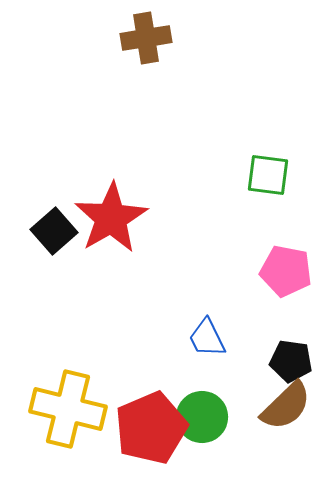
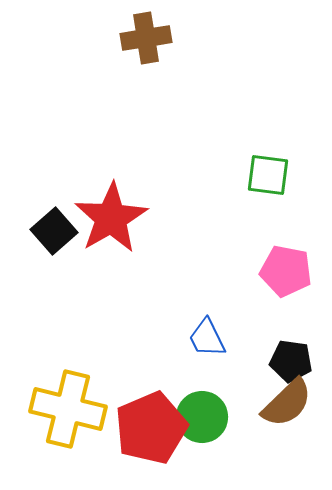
brown semicircle: moved 1 px right, 3 px up
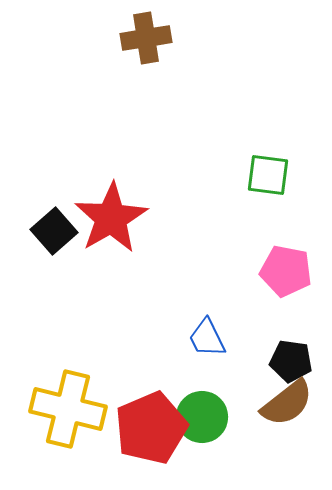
brown semicircle: rotated 6 degrees clockwise
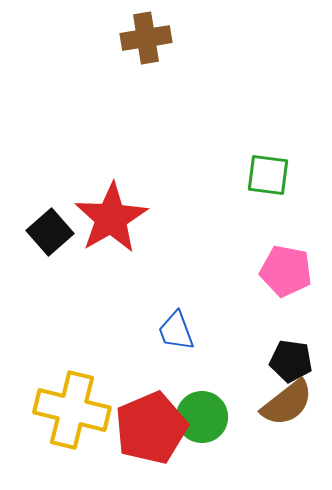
black square: moved 4 px left, 1 px down
blue trapezoid: moved 31 px left, 7 px up; rotated 6 degrees clockwise
yellow cross: moved 4 px right, 1 px down
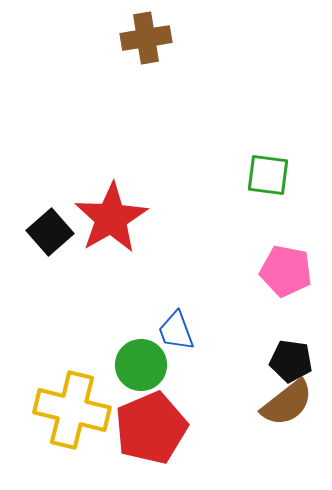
green circle: moved 61 px left, 52 px up
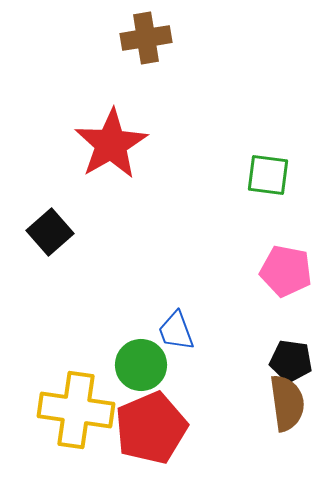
red star: moved 74 px up
brown semicircle: rotated 60 degrees counterclockwise
yellow cross: moved 4 px right; rotated 6 degrees counterclockwise
